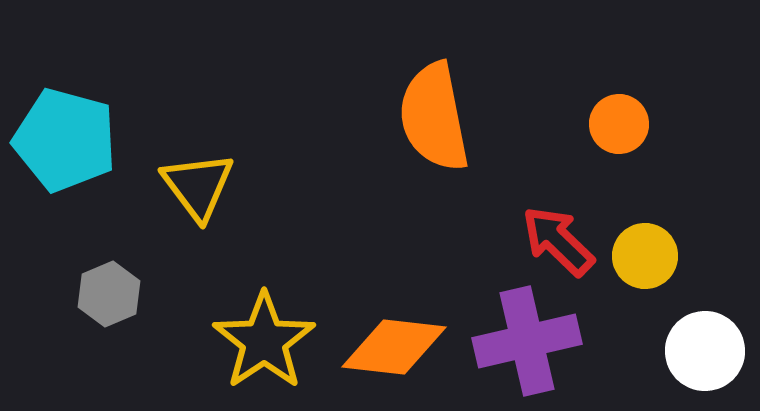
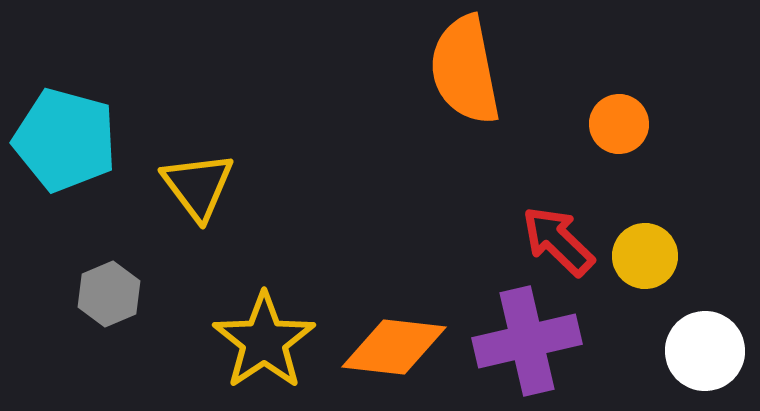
orange semicircle: moved 31 px right, 47 px up
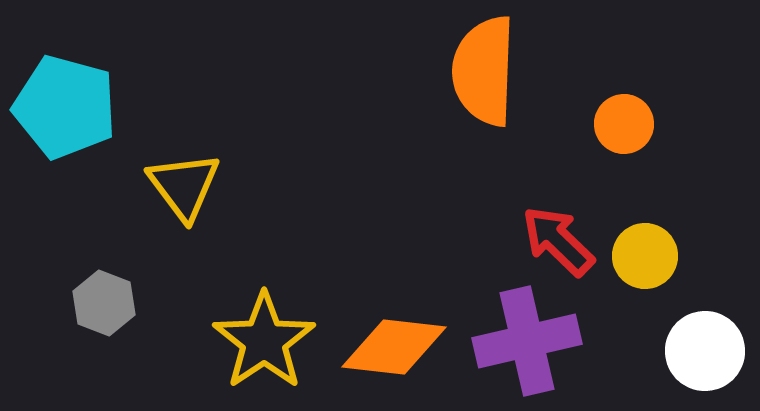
orange semicircle: moved 19 px right, 1 px down; rotated 13 degrees clockwise
orange circle: moved 5 px right
cyan pentagon: moved 33 px up
yellow triangle: moved 14 px left
gray hexagon: moved 5 px left, 9 px down; rotated 16 degrees counterclockwise
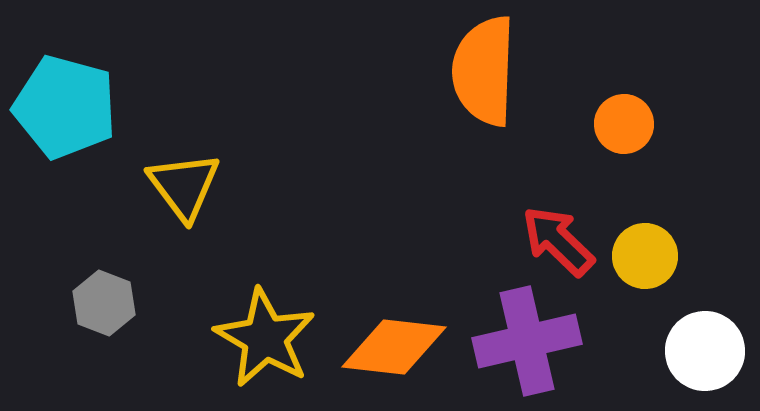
yellow star: moved 1 px right, 3 px up; rotated 8 degrees counterclockwise
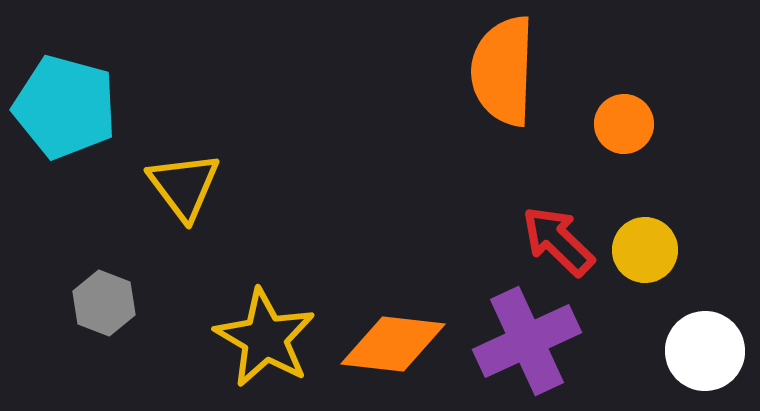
orange semicircle: moved 19 px right
yellow circle: moved 6 px up
purple cross: rotated 12 degrees counterclockwise
orange diamond: moved 1 px left, 3 px up
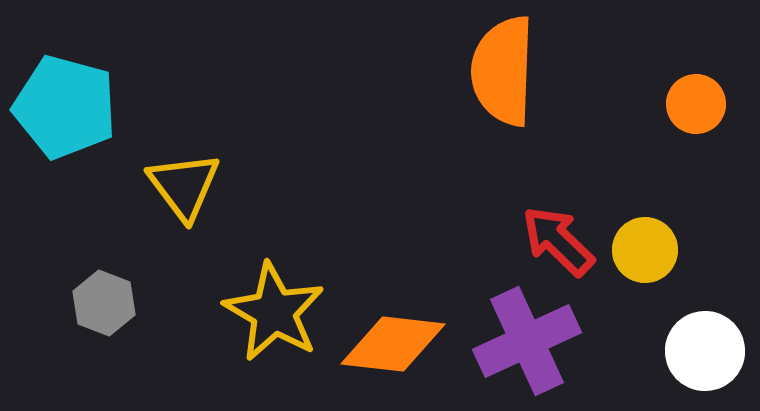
orange circle: moved 72 px right, 20 px up
yellow star: moved 9 px right, 26 px up
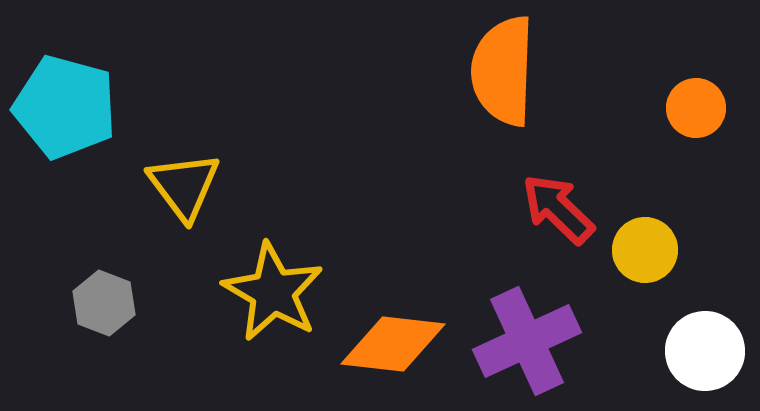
orange circle: moved 4 px down
red arrow: moved 32 px up
yellow star: moved 1 px left, 20 px up
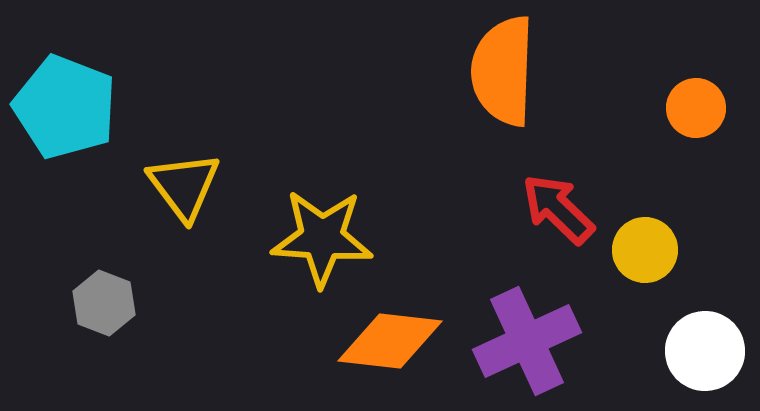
cyan pentagon: rotated 6 degrees clockwise
yellow star: moved 49 px right, 54 px up; rotated 26 degrees counterclockwise
orange diamond: moved 3 px left, 3 px up
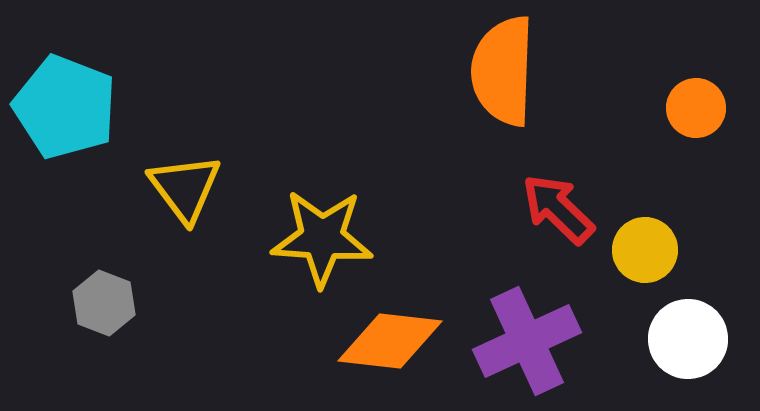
yellow triangle: moved 1 px right, 2 px down
white circle: moved 17 px left, 12 px up
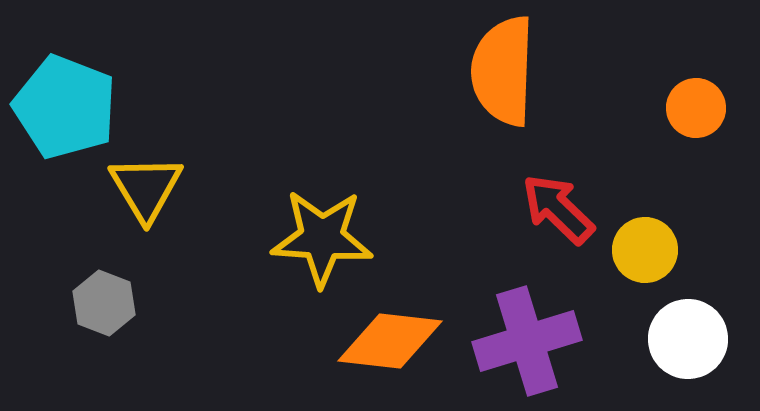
yellow triangle: moved 39 px left; rotated 6 degrees clockwise
purple cross: rotated 8 degrees clockwise
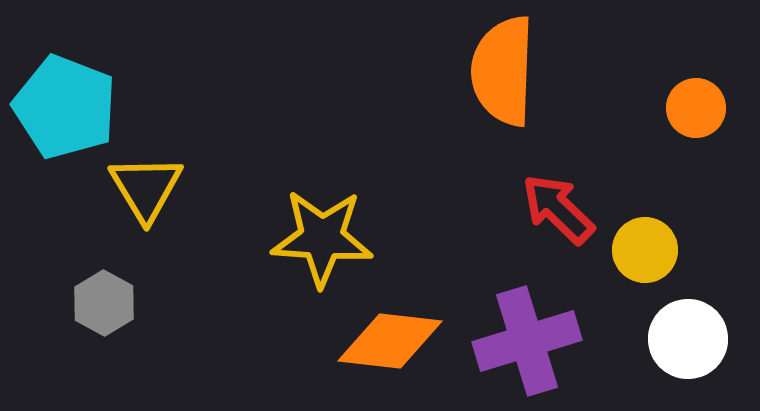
gray hexagon: rotated 8 degrees clockwise
